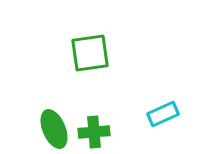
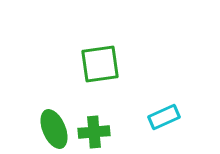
green square: moved 10 px right, 11 px down
cyan rectangle: moved 1 px right, 3 px down
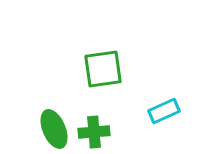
green square: moved 3 px right, 5 px down
cyan rectangle: moved 6 px up
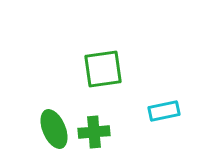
cyan rectangle: rotated 12 degrees clockwise
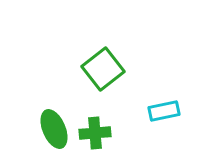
green square: rotated 30 degrees counterclockwise
green cross: moved 1 px right, 1 px down
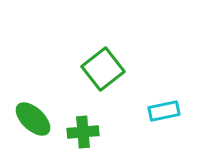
green ellipse: moved 21 px left, 10 px up; rotated 24 degrees counterclockwise
green cross: moved 12 px left, 1 px up
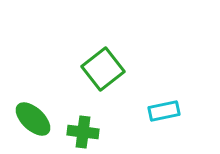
green cross: rotated 12 degrees clockwise
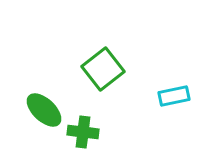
cyan rectangle: moved 10 px right, 15 px up
green ellipse: moved 11 px right, 9 px up
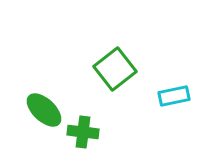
green square: moved 12 px right
